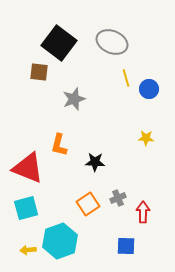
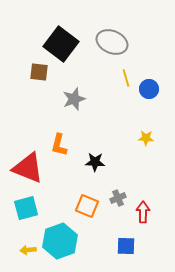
black square: moved 2 px right, 1 px down
orange square: moved 1 px left, 2 px down; rotated 35 degrees counterclockwise
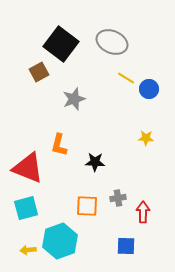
brown square: rotated 36 degrees counterclockwise
yellow line: rotated 42 degrees counterclockwise
gray cross: rotated 14 degrees clockwise
orange square: rotated 20 degrees counterclockwise
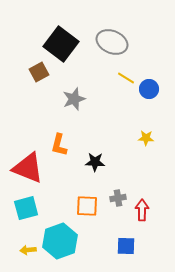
red arrow: moved 1 px left, 2 px up
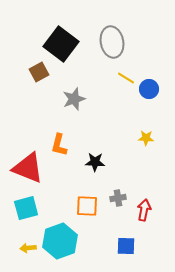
gray ellipse: rotated 56 degrees clockwise
red arrow: moved 2 px right; rotated 10 degrees clockwise
yellow arrow: moved 2 px up
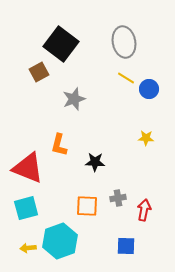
gray ellipse: moved 12 px right
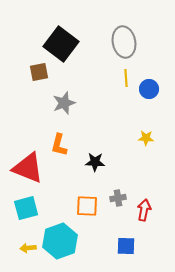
brown square: rotated 18 degrees clockwise
yellow line: rotated 54 degrees clockwise
gray star: moved 10 px left, 4 px down
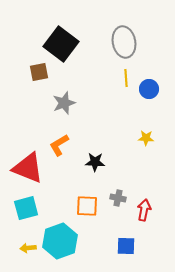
orange L-shape: rotated 45 degrees clockwise
gray cross: rotated 21 degrees clockwise
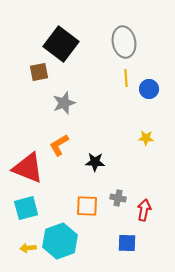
blue square: moved 1 px right, 3 px up
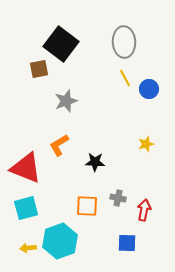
gray ellipse: rotated 8 degrees clockwise
brown square: moved 3 px up
yellow line: moved 1 px left; rotated 24 degrees counterclockwise
gray star: moved 2 px right, 2 px up
yellow star: moved 6 px down; rotated 21 degrees counterclockwise
red triangle: moved 2 px left
